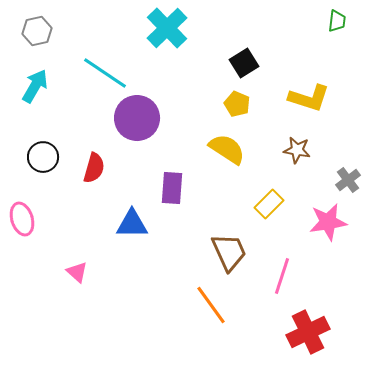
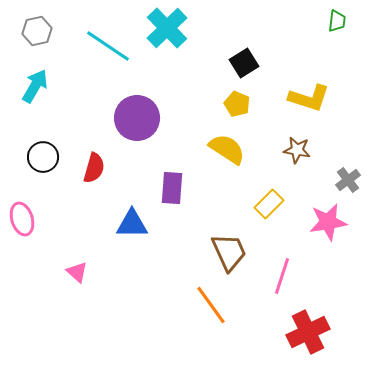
cyan line: moved 3 px right, 27 px up
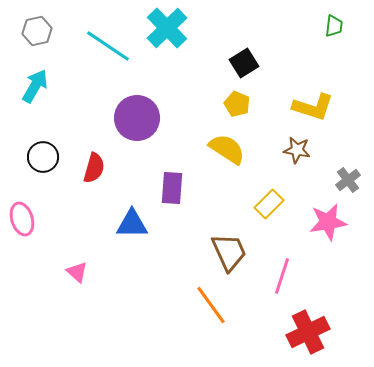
green trapezoid: moved 3 px left, 5 px down
yellow L-shape: moved 4 px right, 9 px down
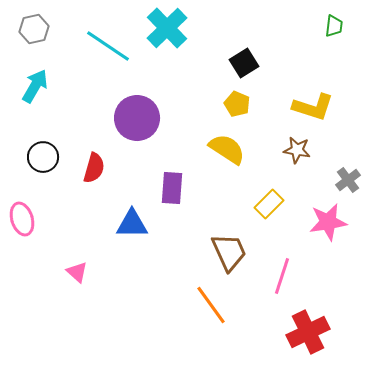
gray hexagon: moved 3 px left, 2 px up
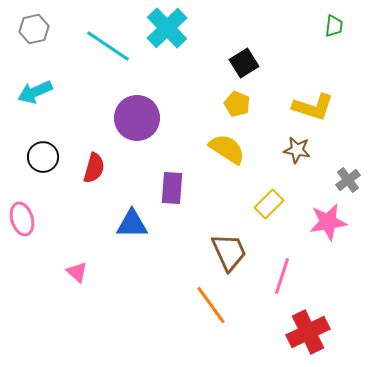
cyan arrow: moved 6 px down; rotated 144 degrees counterclockwise
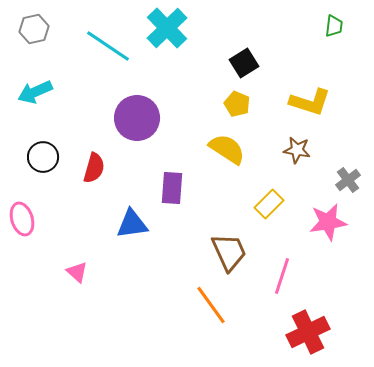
yellow L-shape: moved 3 px left, 5 px up
blue triangle: rotated 8 degrees counterclockwise
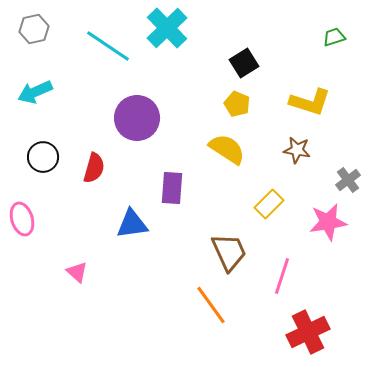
green trapezoid: moved 11 px down; rotated 115 degrees counterclockwise
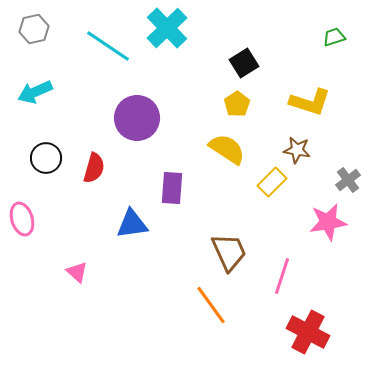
yellow pentagon: rotated 15 degrees clockwise
black circle: moved 3 px right, 1 px down
yellow rectangle: moved 3 px right, 22 px up
red cross: rotated 36 degrees counterclockwise
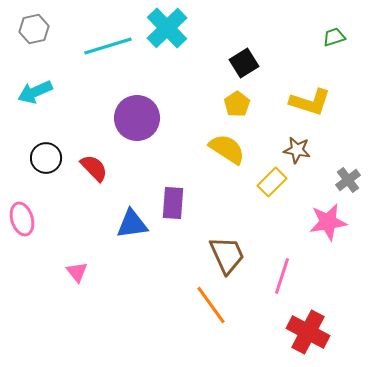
cyan line: rotated 51 degrees counterclockwise
red semicircle: rotated 60 degrees counterclockwise
purple rectangle: moved 1 px right, 15 px down
brown trapezoid: moved 2 px left, 3 px down
pink triangle: rotated 10 degrees clockwise
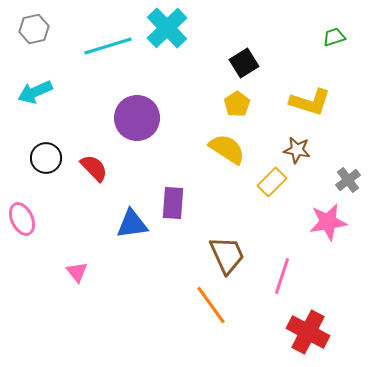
pink ellipse: rotated 8 degrees counterclockwise
